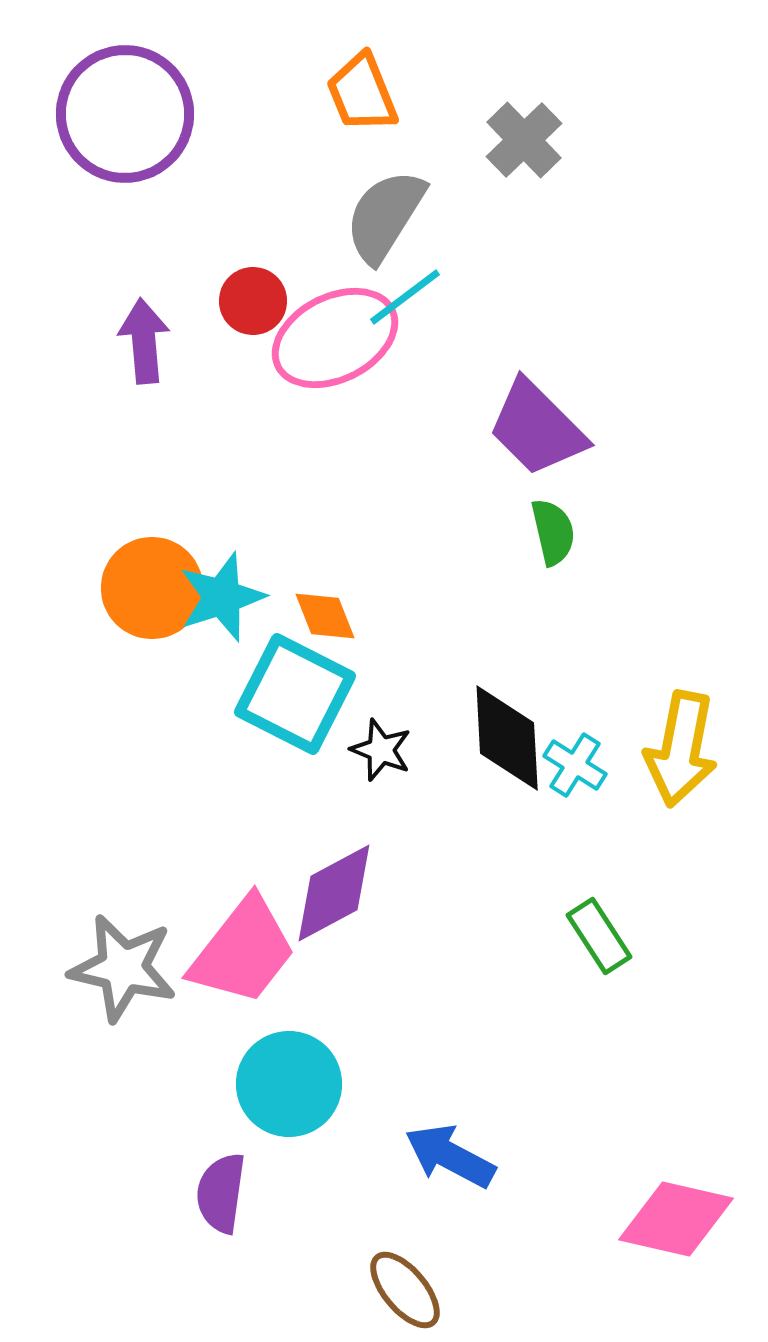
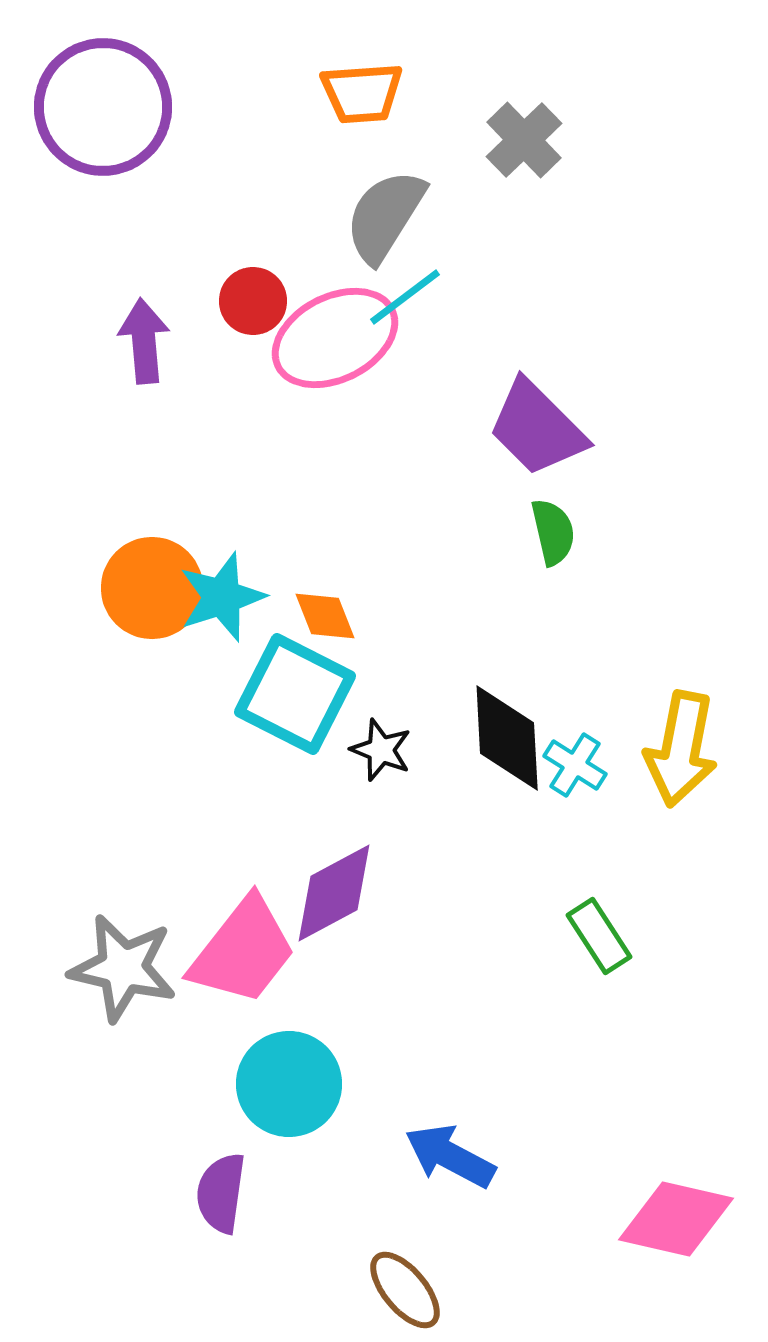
orange trapezoid: rotated 72 degrees counterclockwise
purple circle: moved 22 px left, 7 px up
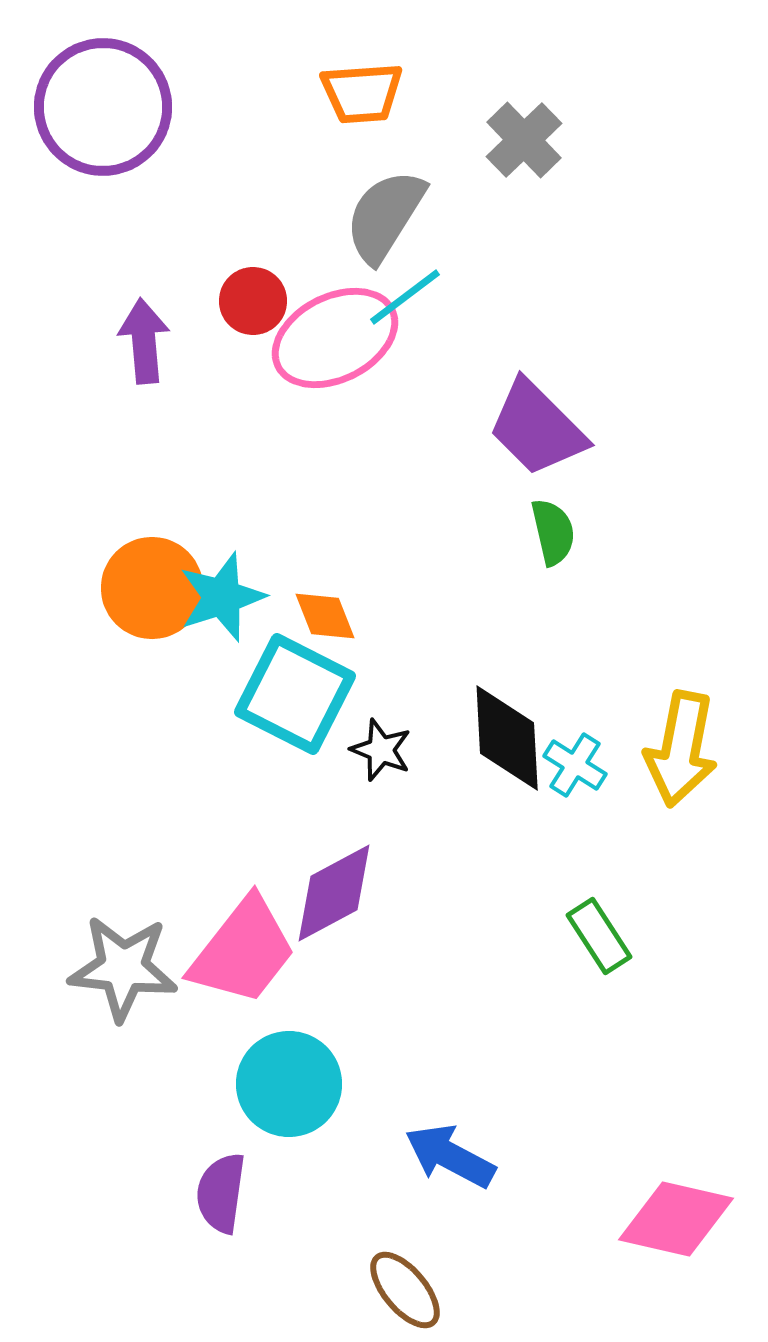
gray star: rotated 7 degrees counterclockwise
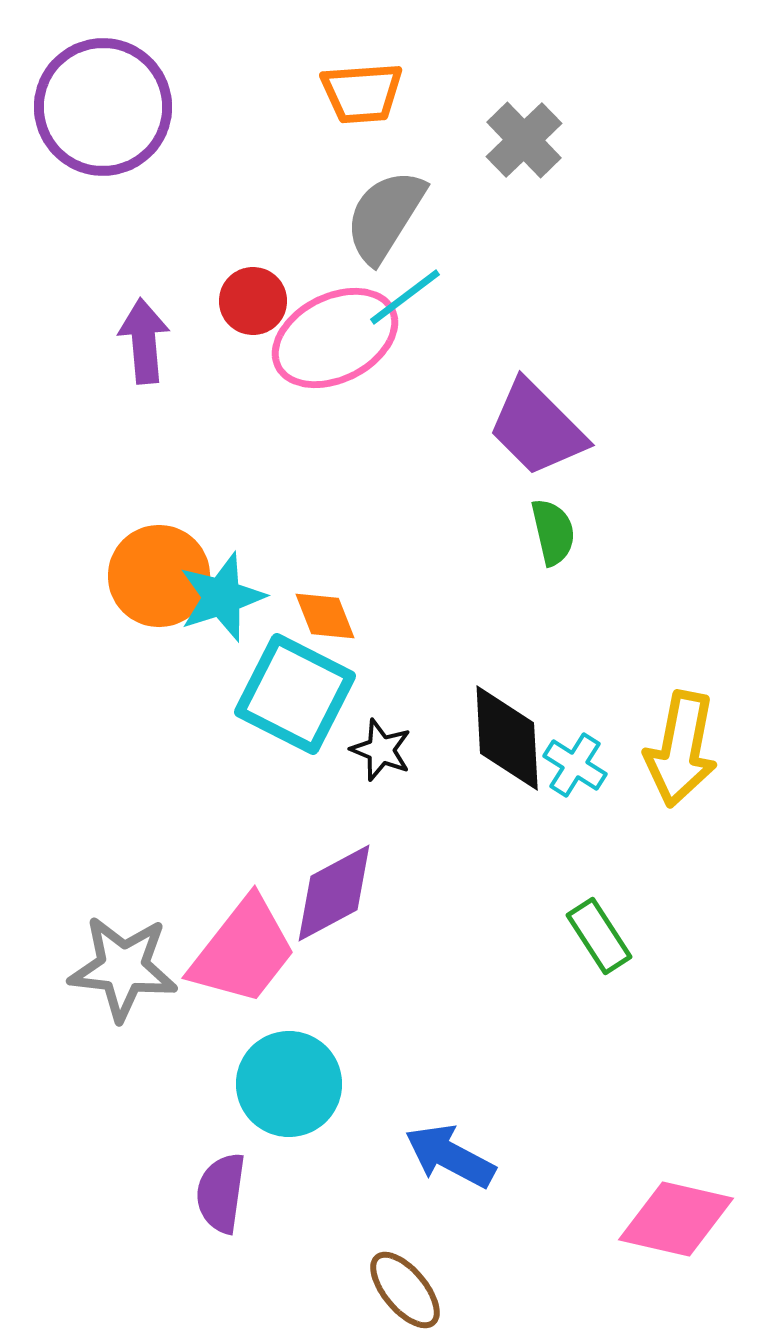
orange circle: moved 7 px right, 12 px up
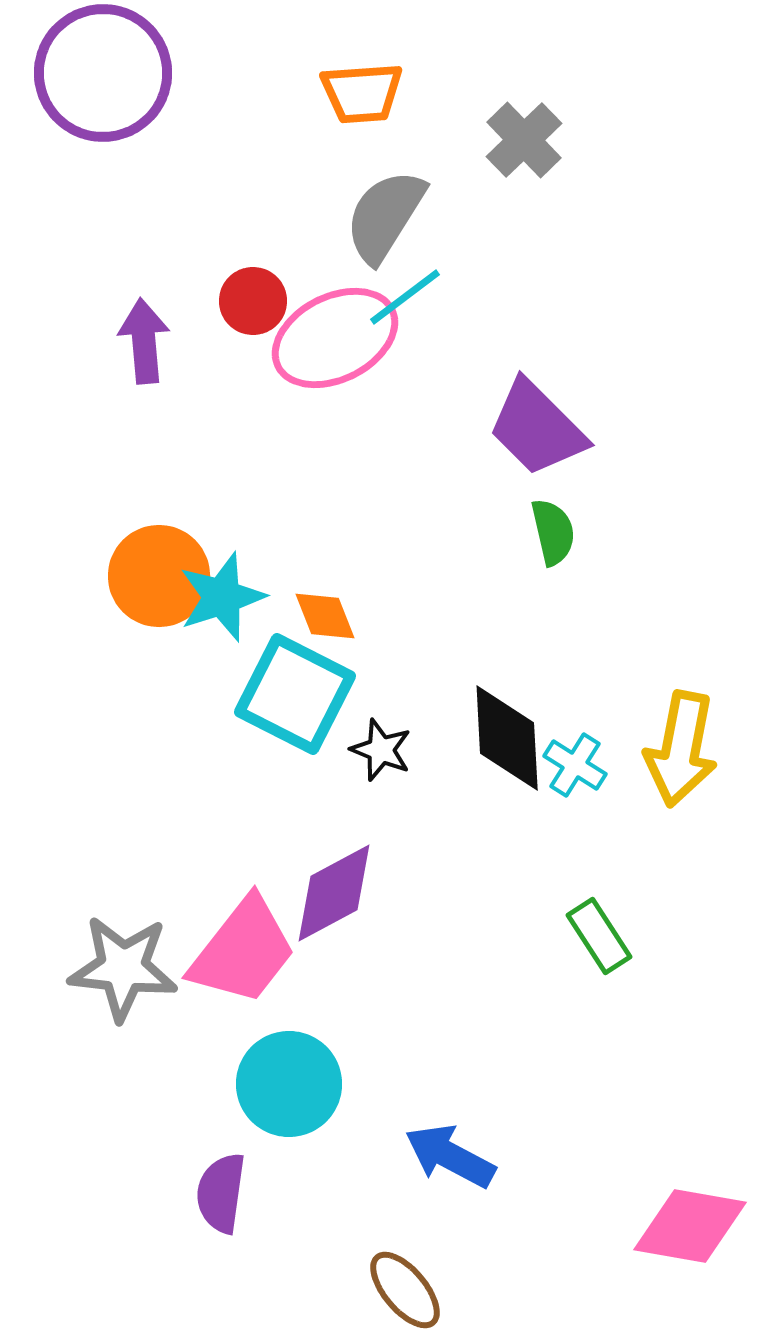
purple circle: moved 34 px up
pink diamond: moved 14 px right, 7 px down; rotated 3 degrees counterclockwise
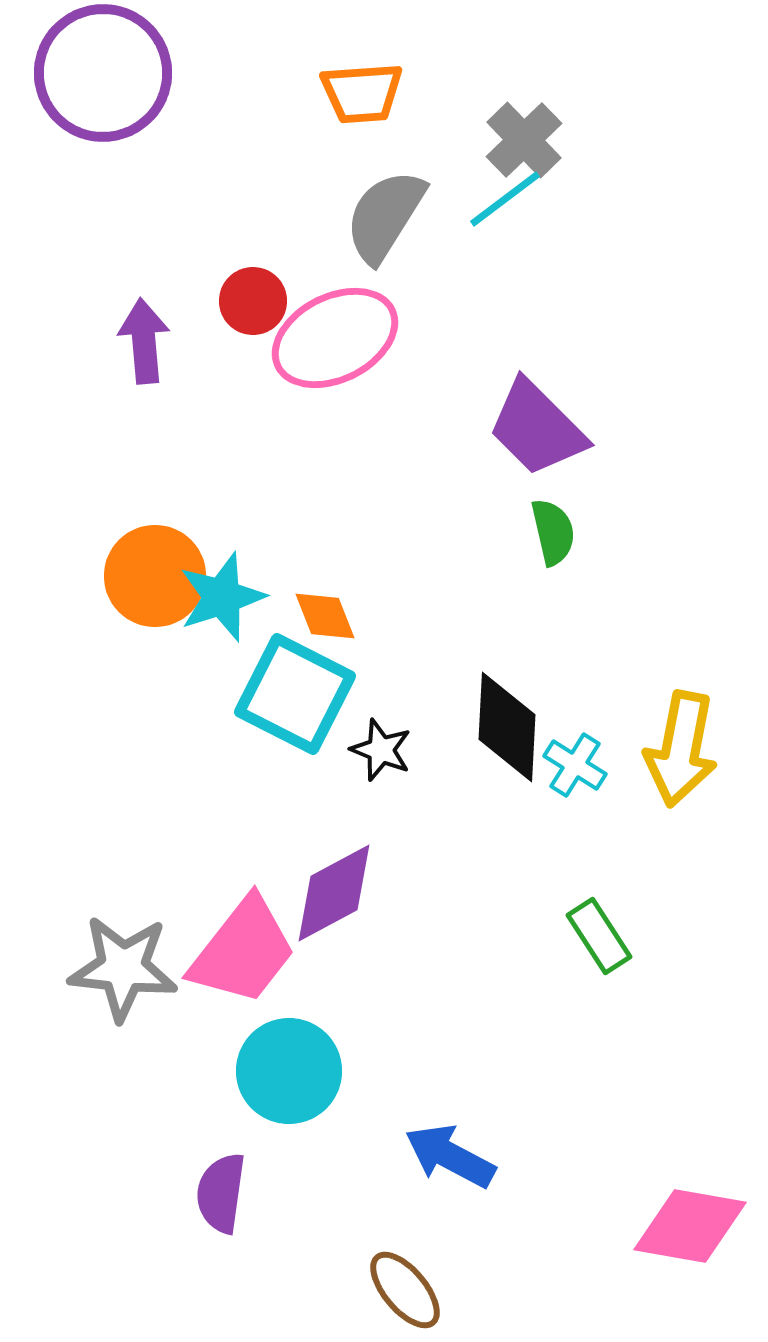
cyan line: moved 100 px right, 98 px up
orange circle: moved 4 px left
black diamond: moved 11 px up; rotated 6 degrees clockwise
cyan circle: moved 13 px up
